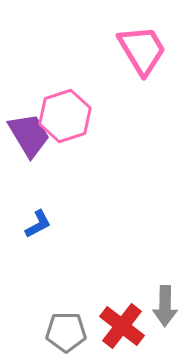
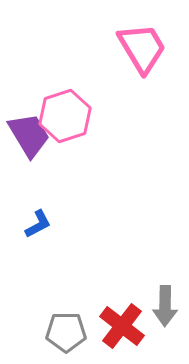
pink trapezoid: moved 2 px up
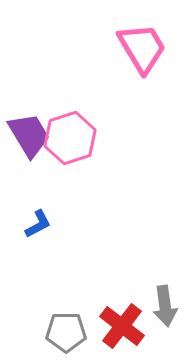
pink hexagon: moved 5 px right, 22 px down
gray arrow: rotated 9 degrees counterclockwise
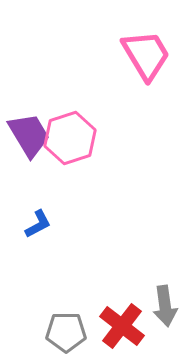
pink trapezoid: moved 4 px right, 7 px down
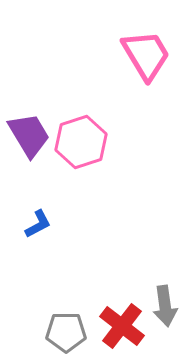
pink hexagon: moved 11 px right, 4 px down
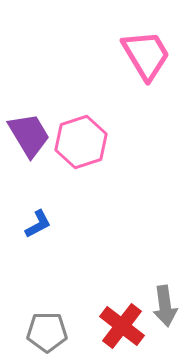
gray pentagon: moved 19 px left
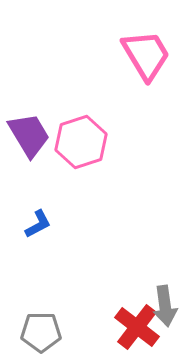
red cross: moved 15 px right, 1 px down
gray pentagon: moved 6 px left
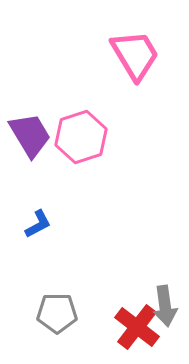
pink trapezoid: moved 11 px left
purple trapezoid: moved 1 px right
pink hexagon: moved 5 px up
gray pentagon: moved 16 px right, 19 px up
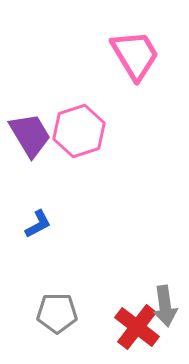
pink hexagon: moved 2 px left, 6 px up
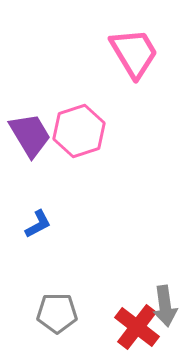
pink trapezoid: moved 1 px left, 2 px up
